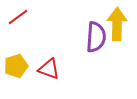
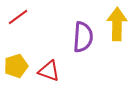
purple semicircle: moved 13 px left
red triangle: moved 2 px down
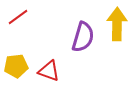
purple semicircle: rotated 12 degrees clockwise
yellow pentagon: rotated 10 degrees clockwise
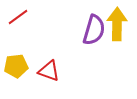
purple semicircle: moved 11 px right, 7 px up
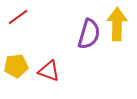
purple semicircle: moved 5 px left, 4 px down
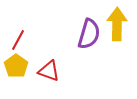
red line: moved 23 px down; rotated 25 degrees counterclockwise
yellow pentagon: rotated 30 degrees counterclockwise
